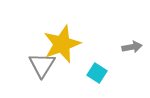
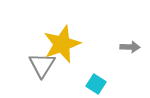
gray arrow: moved 2 px left; rotated 12 degrees clockwise
cyan square: moved 1 px left, 11 px down
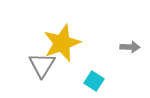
yellow star: moved 1 px up
cyan square: moved 2 px left, 3 px up
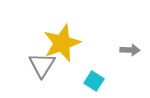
gray arrow: moved 3 px down
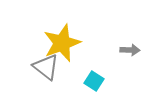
gray triangle: moved 4 px right, 2 px down; rotated 24 degrees counterclockwise
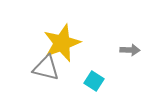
gray triangle: moved 1 px down; rotated 24 degrees counterclockwise
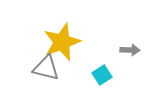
yellow star: moved 1 px up
cyan square: moved 8 px right, 6 px up; rotated 24 degrees clockwise
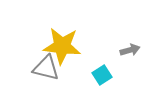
yellow star: moved 4 px down; rotated 27 degrees clockwise
gray arrow: rotated 18 degrees counterclockwise
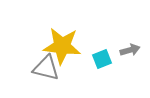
cyan square: moved 16 px up; rotated 12 degrees clockwise
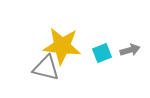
cyan square: moved 6 px up
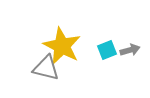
yellow star: rotated 21 degrees clockwise
cyan square: moved 5 px right, 3 px up
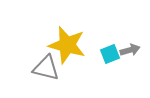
yellow star: moved 5 px right, 1 px up; rotated 12 degrees counterclockwise
cyan square: moved 3 px right, 4 px down
